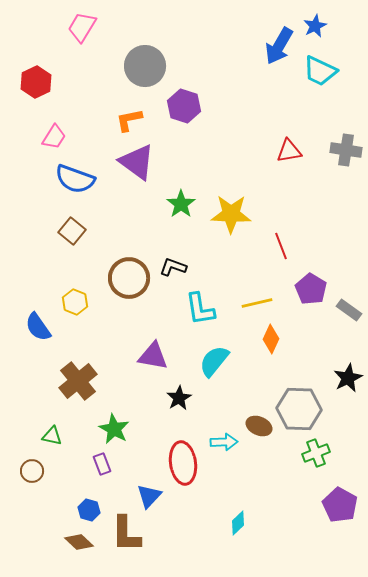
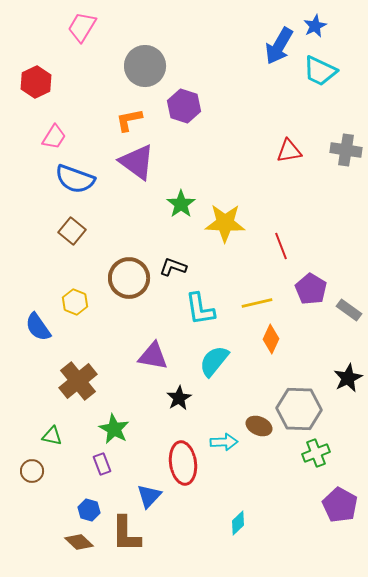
yellow star at (231, 214): moved 6 px left, 9 px down
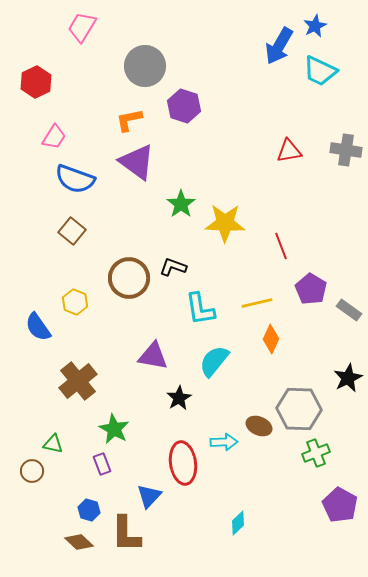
green triangle at (52, 436): moved 1 px right, 8 px down
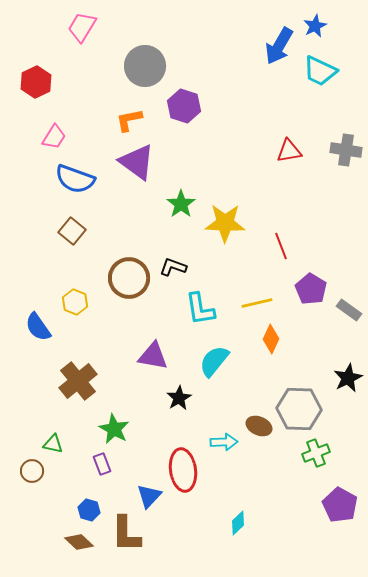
red ellipse at (183, 463): moved 7 px down
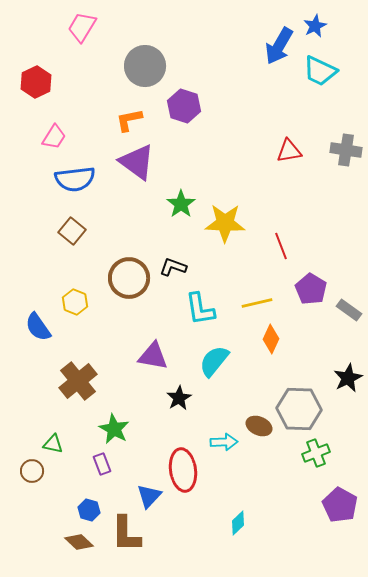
blue semicircle at (75, 179): rotated 27 degrees counterclockwise
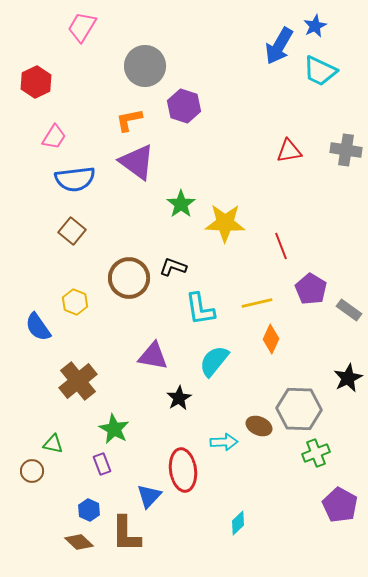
blue hexagon at (89, 510): rotated 10 degrees clockwise
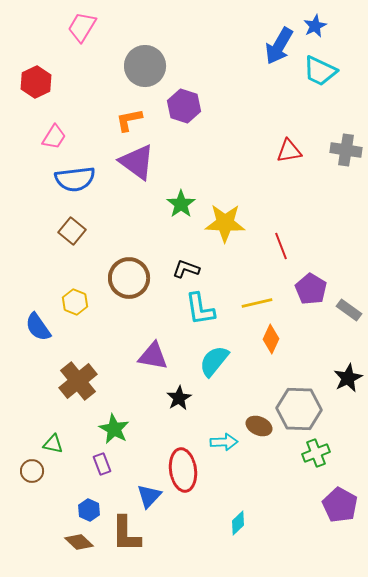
black L-shape at (173, 267): moved 13 px right, 2 px down
